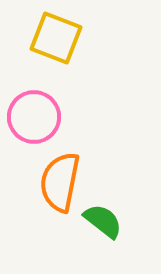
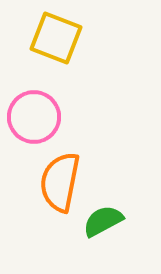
green semicircle: rotated 66 degrees counterclockwise
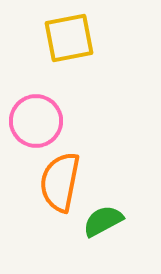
yellow square: moved 13 px right; rotated 32 degrees counterclockwise
pink circle: moved 2 px right, 4 px down
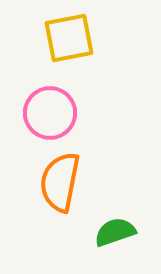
pink circle: moved 14 px right, 8 px up
green semicircle: moved 12 px right, 11 px down; rotated 9 degrees clockwise
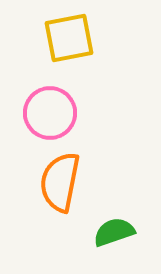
green semicircle: moved 1 px left
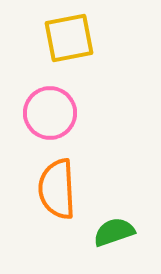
orange semicircle: moved 3 px left, 7 px down; rotated 14 degrees counterclockwise
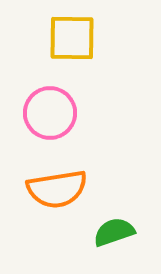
yellow square: moved 3 px right; rotated 12 degrees clockwise
orange semicircle: rotated 96 degrees counterclockwise
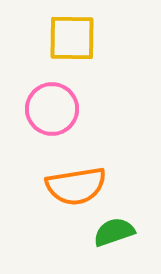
pink circle: moved 2 px right, 4 px up
orange semicircle: moved 19 px right, 3 px up
